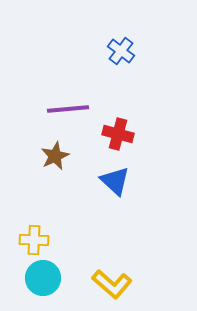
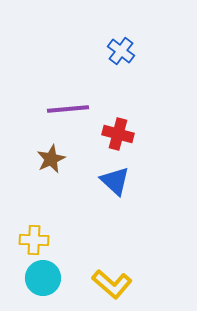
brown star: moved 4 px left, 3 px down
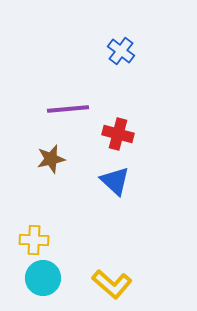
brown star: rotated 12 degrees clockwise
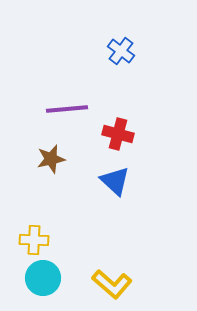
purple line: moved 1 px left
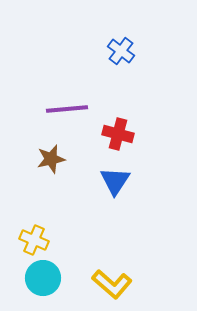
blue triangle: rotated 20 degrees clockwise
yellow cross: rotated 20 degrees clockwise
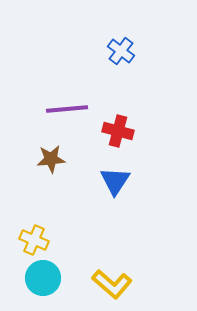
red cross: moved 3 px up
brown star: rotated 8 degrees clockwise
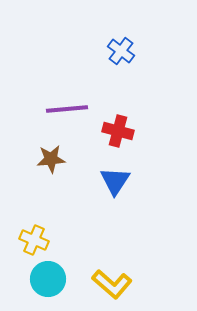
cyan circle: moved 5 px right, 1 px down
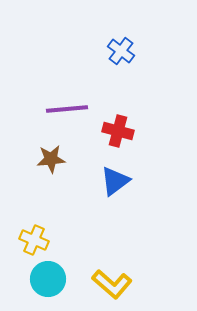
blue triangle: rotated 20 degrees clockwise
